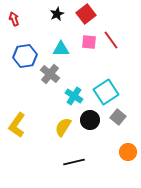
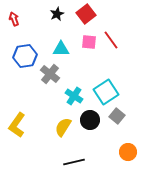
gray square: moved 1 px left, 1 px up
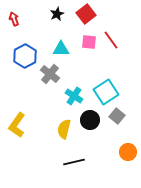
blue hexagon: rotated 20 degrees counterclockwise
yellow semicircle: moved 1 px right, 2 px down; rotated 18 degrees counterclockwise
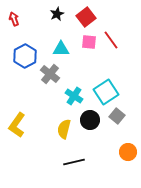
red square: moved 3 px down
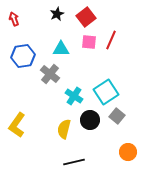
red line: rotated 60 degrees clockwise
blue hexagon: moved 2 px left; rotated 20 degrees clockwise
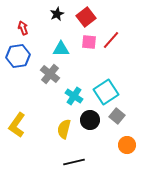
red arrow: moved 9 px right, 9 px down
red line: rotated 18 degrees clockwise
blue hexagon: moved 5 px left
orange circle: moved 1 px left, 7 px up
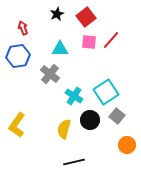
cyan triangle: moved 1 px left
